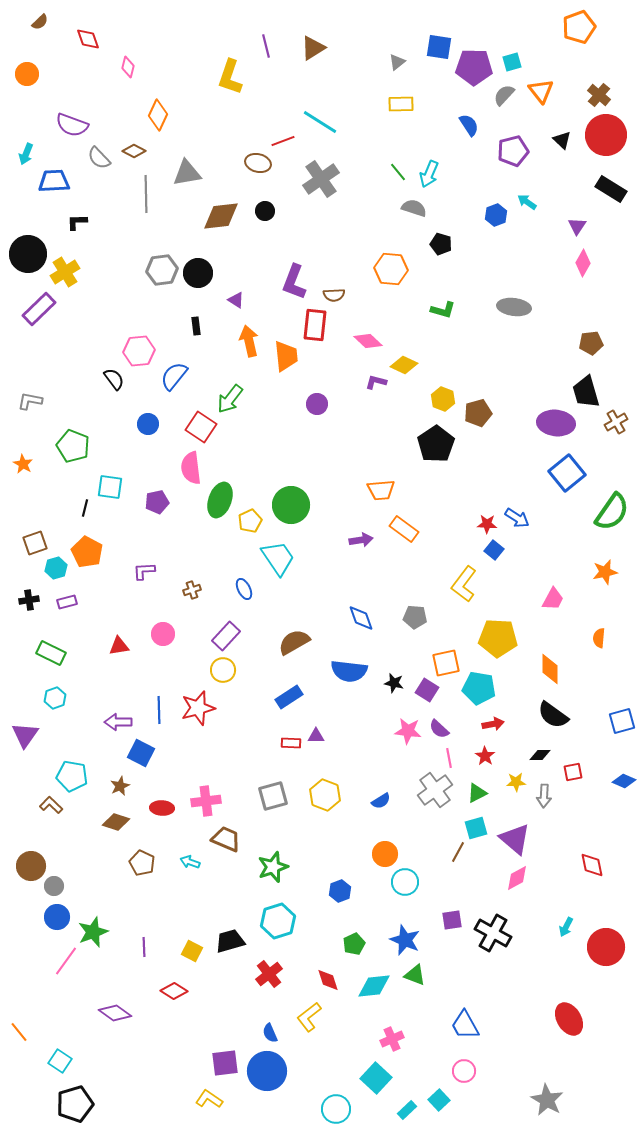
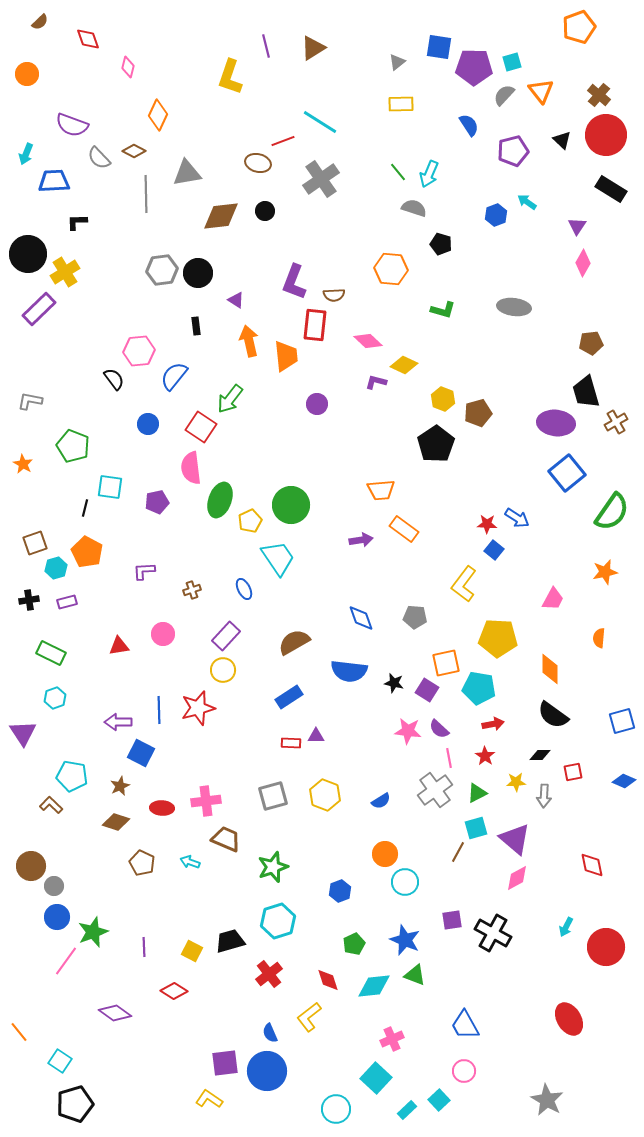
purple triangle at (25, 735): moved 2 px left, 2 px up; rotated 8 degrees counterclockwise
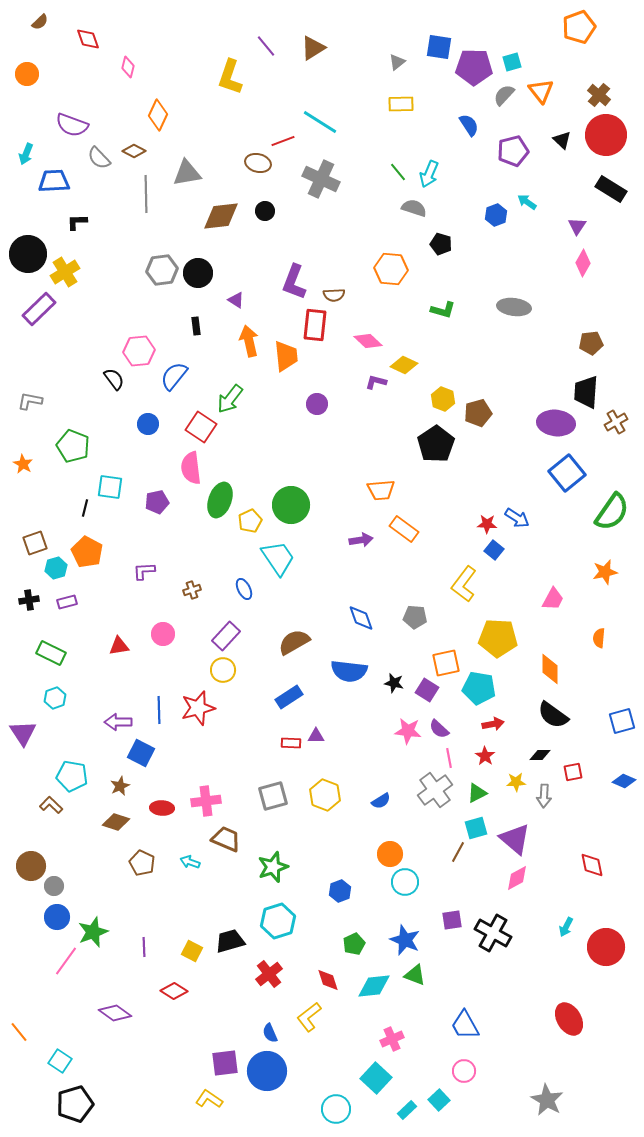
purple line at (266, 46): rotated 25 degrees counterclockwise
gray cross at (321, 179): rotated 30 degrees counterclockwise
black trapezoid at (586, 392): rotated 20 degrees clockwise
orange circle at (385, 854): moved 5 px right
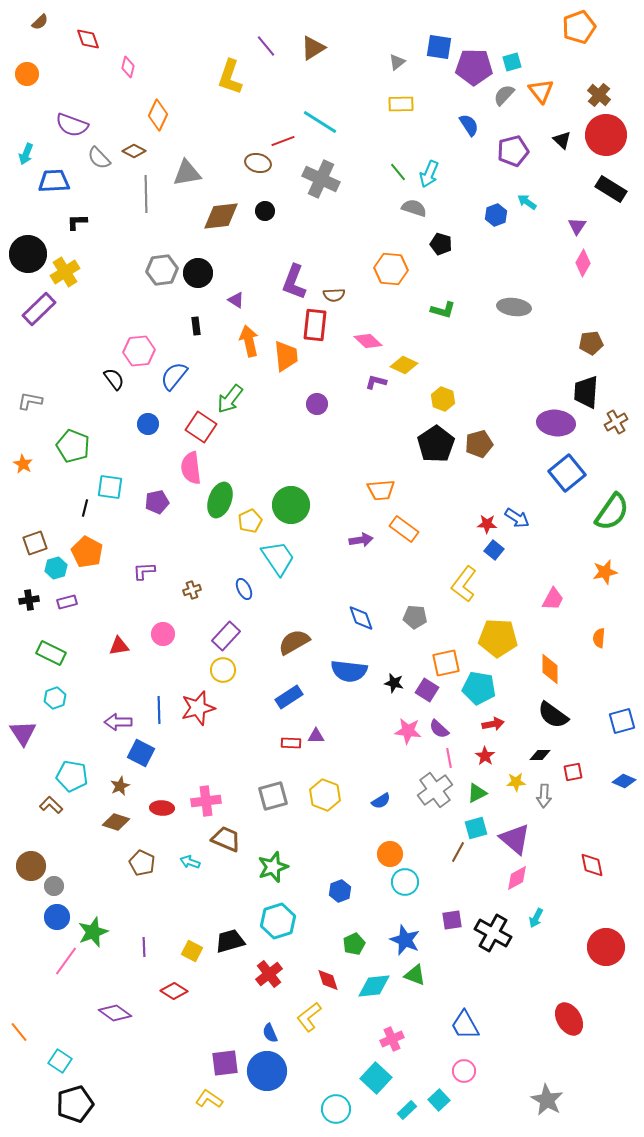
brown pentagon at (478, 413): moved 1 px right, 31 px down
cyan arrow at (566, 927): moved 30 px left, 9 px up
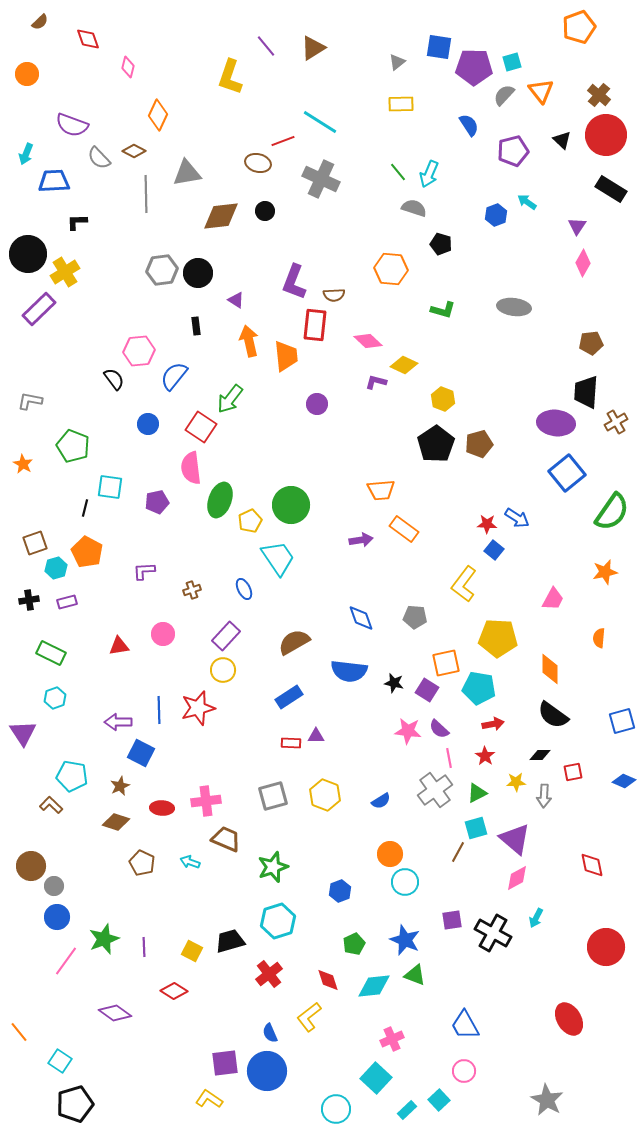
green star at (93, 932): moved 11 px right, 7 px down
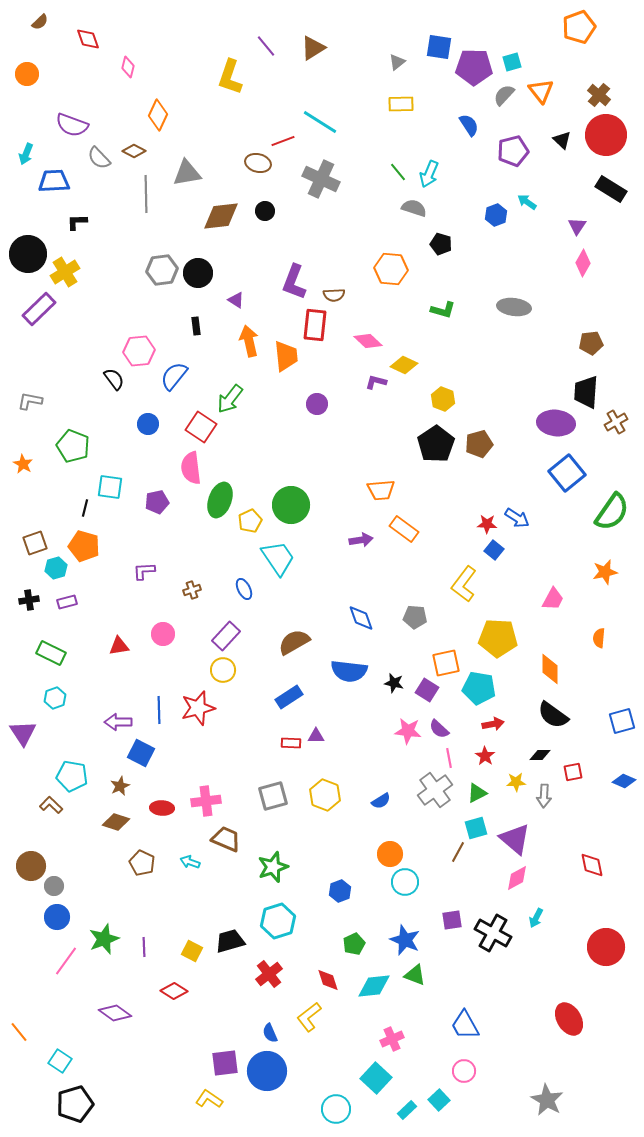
orange pentagon at (87, 552): moved 3 px left, 6 px up; rotated 12 degrees counterclockwise
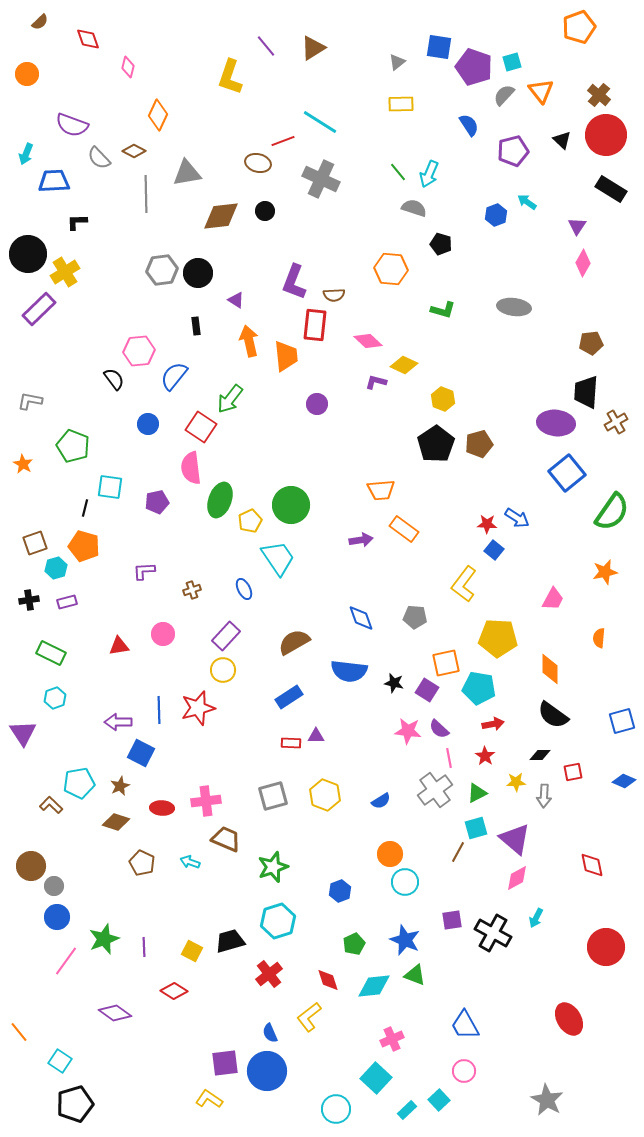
purple pentagon at (474, 67): rotated 18 degrees clockwise
cyan pentagon at (72, 776): moved 7 px right, 7 px down; rotated 20 degrees counterclockwise
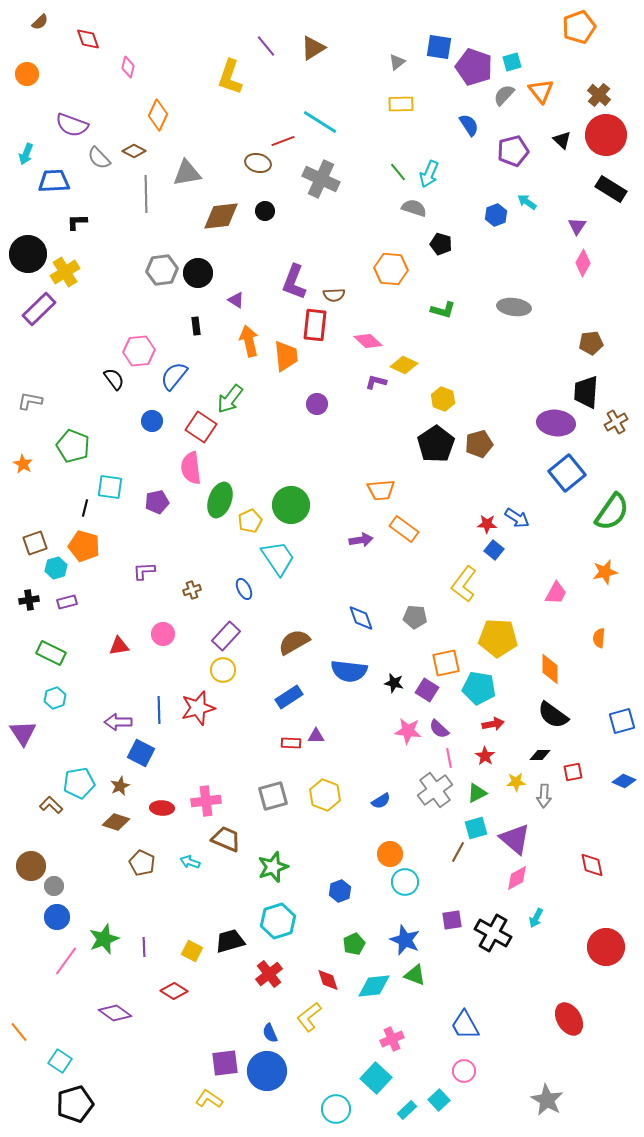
blue circle at (148, 424): moved 4 px right, 3 px up
pink trapezoid at (553, 599): moved 3 px right, 6 px up
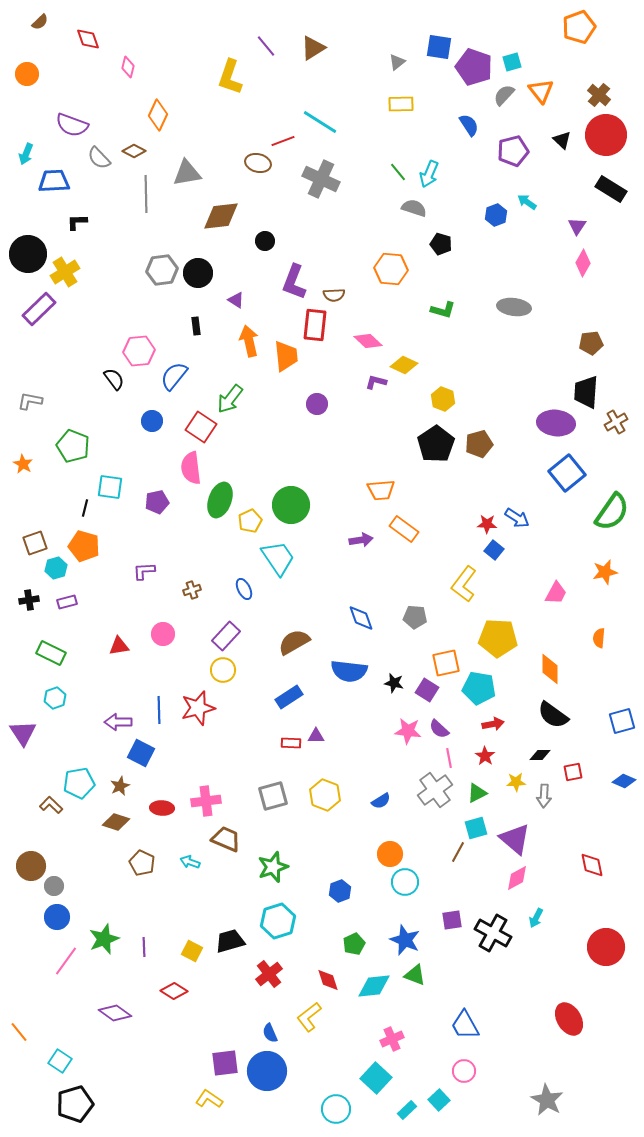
black circle at (265, 211): moved 30 px down
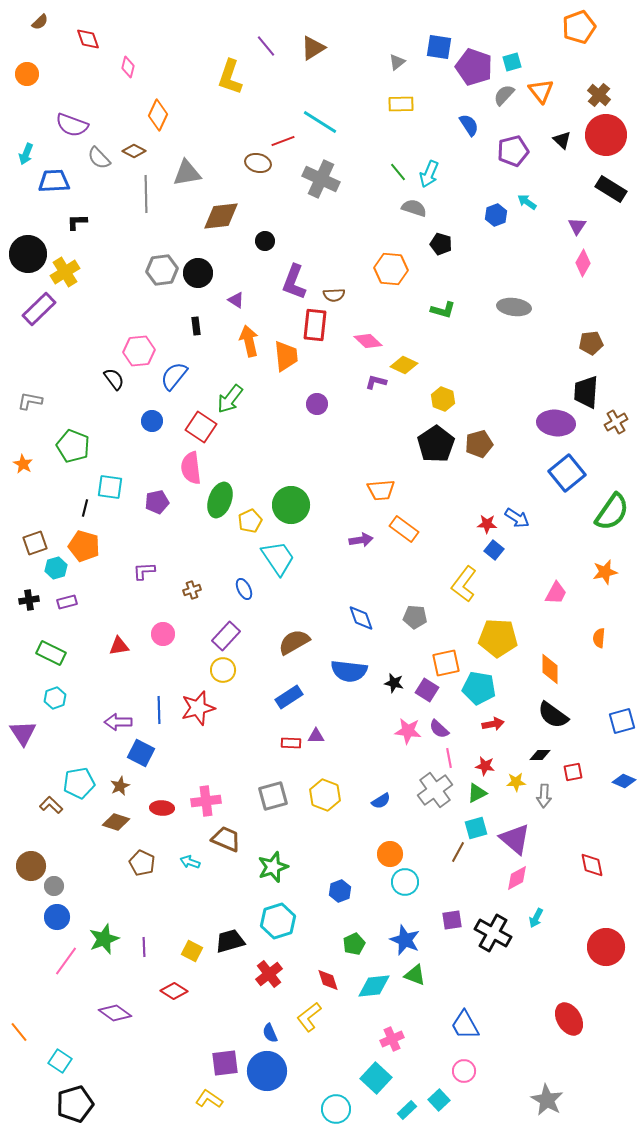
red star at (485, 756): moved 10 px down; rotated 24 degrees counterclockwise
